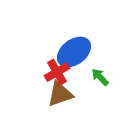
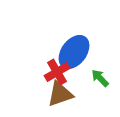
blue ellipse: rotated 16 degrees counterclockwise
green arrow: moved 1 px down
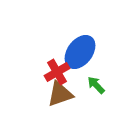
blue ellipse: moved 6 px right
green arrow: moved 4 px left, 7 px down
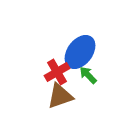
green arrow: moved 8 px left, 10 px up
brown triangle: moved 2 px down
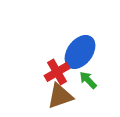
green arrow: moved 5 px down
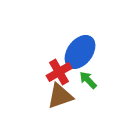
red cross: moved 2 px right
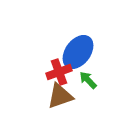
blue ellipse: moved 2 px left
red cross: rotated 10 degrees clockwise
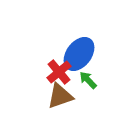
blue ellipse: moved 1 px right, 2 px down
red cross: rotated 20 degrees counterclockwise
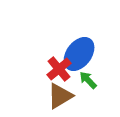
red cross: moved 3 px up
brown triangle: rotated 12 degrees counterclockwise
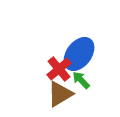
green arrow: moved 7 px left
brown triangle: moved 2 px up
